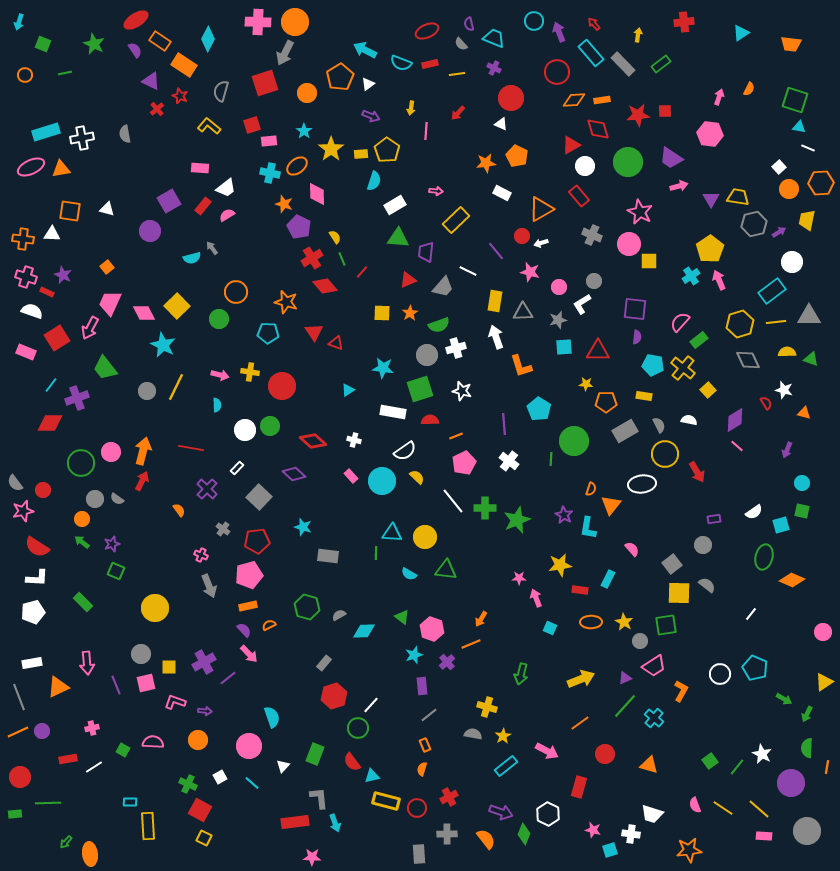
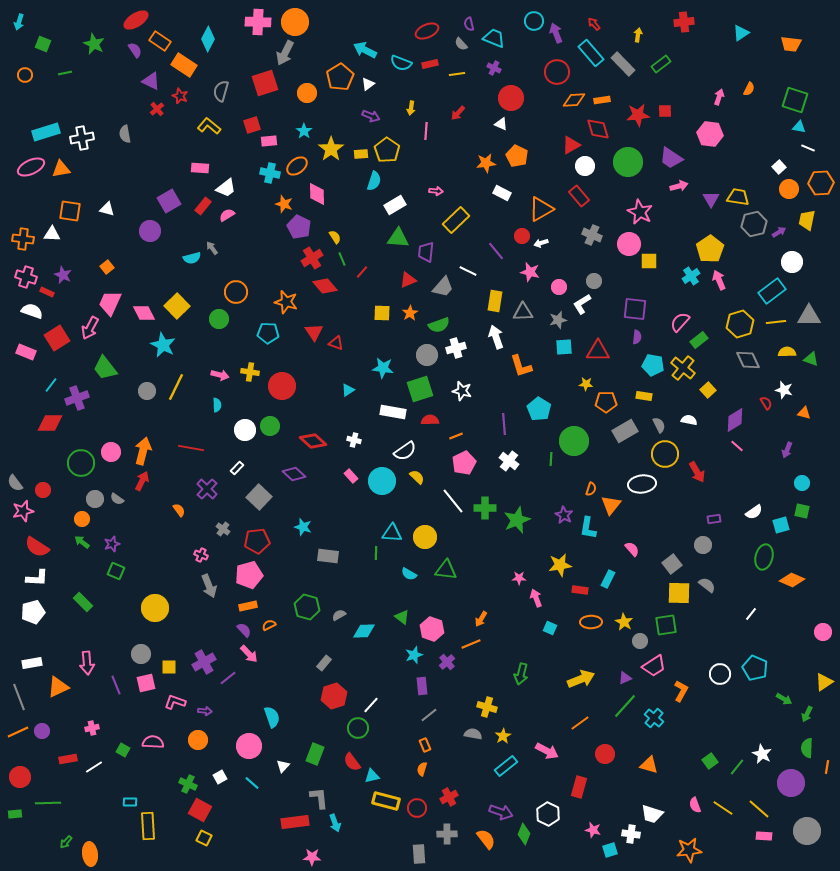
purple arrow at (559, 32): moved 3 px left, 1 px down
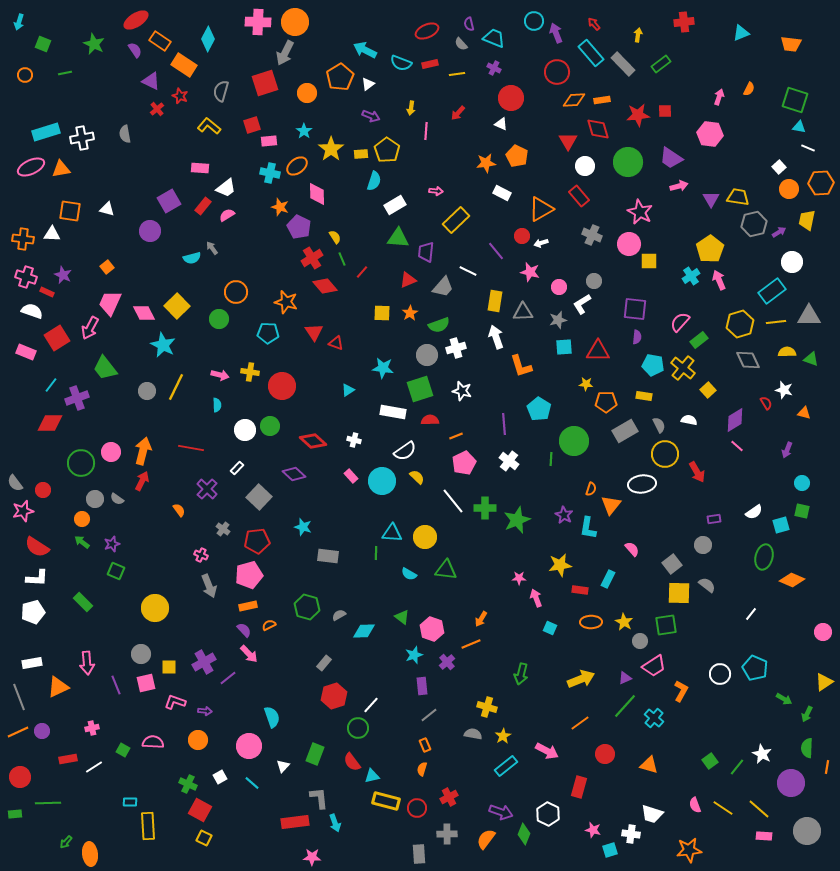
cyan triangle at (741, 33): rotated 12 degrees clockwise
red triangle at (571, 145): moved 3 px left, 4 px up; rotated 30 degrees counterclockwise
orange star at (284, 204): moved 4 px left, 3 px down
orange semicircle at (486, 839): rotated 105 degrees counterclockwise
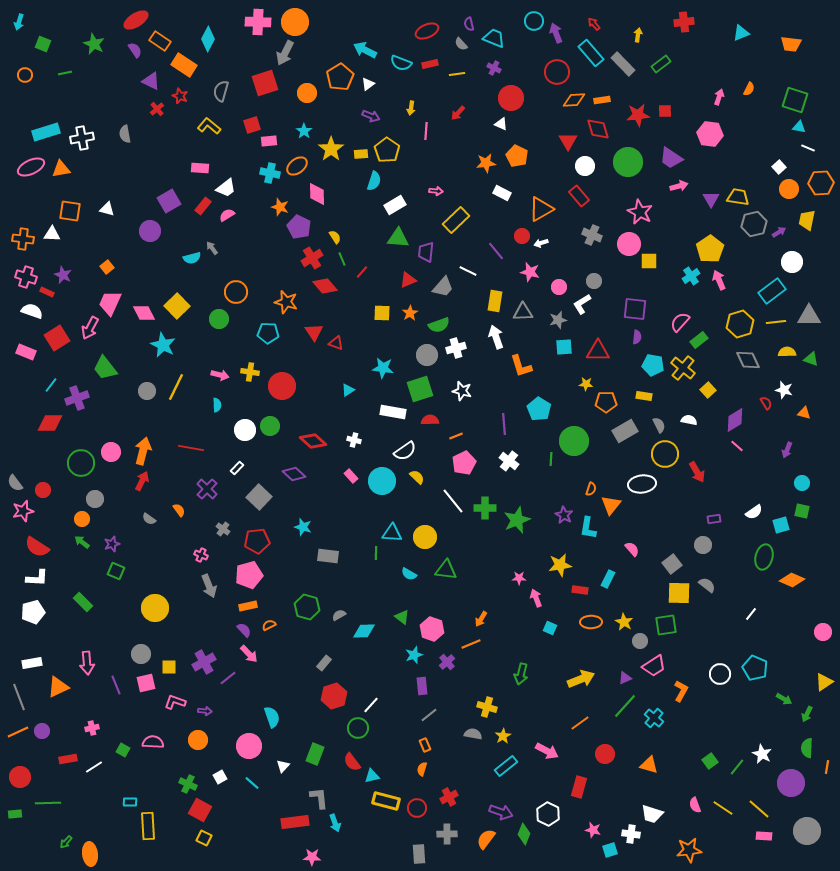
gray semicircle at (117, 499): moved 32 px right, 20 px down
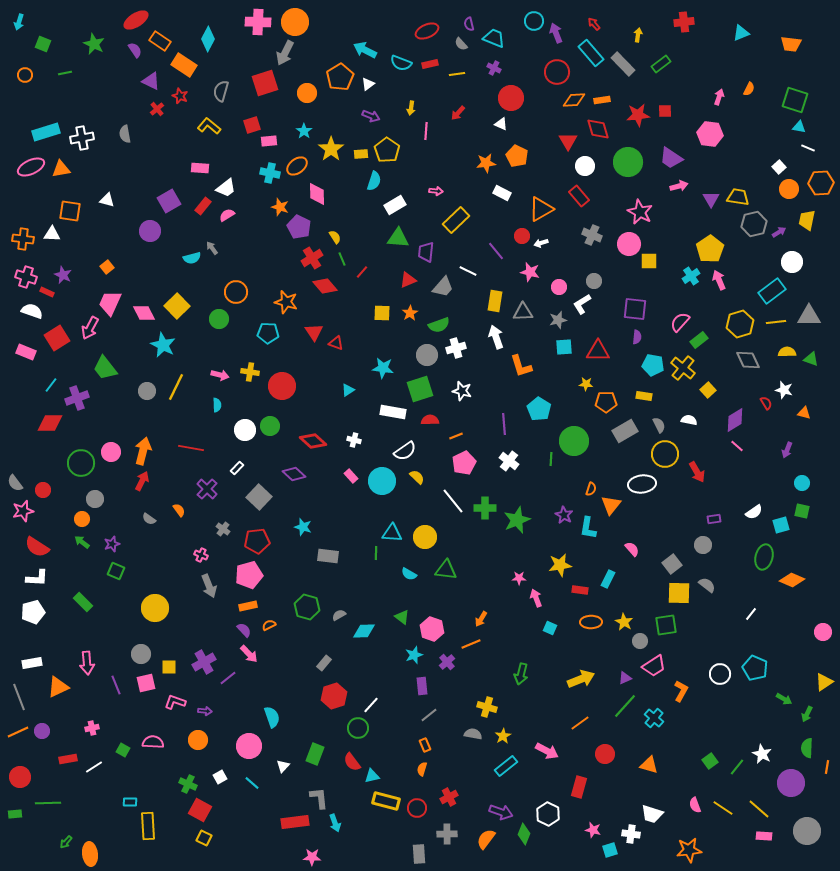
white triangle at (107, 209): moved 9 px up
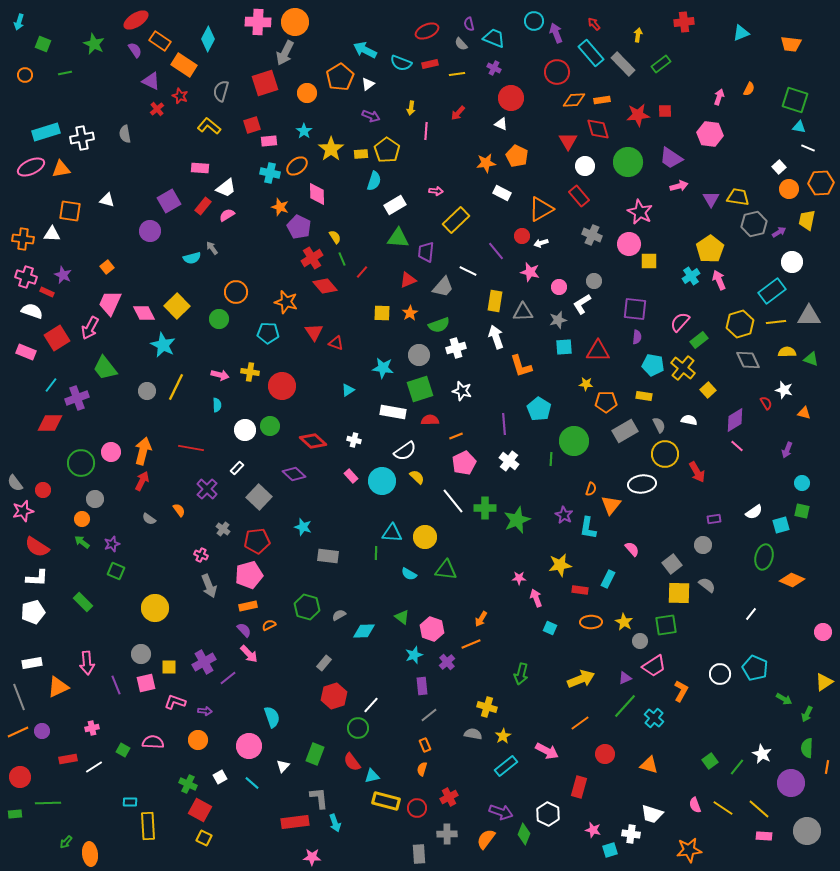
gray circle at (427, 355): moved 8 px left
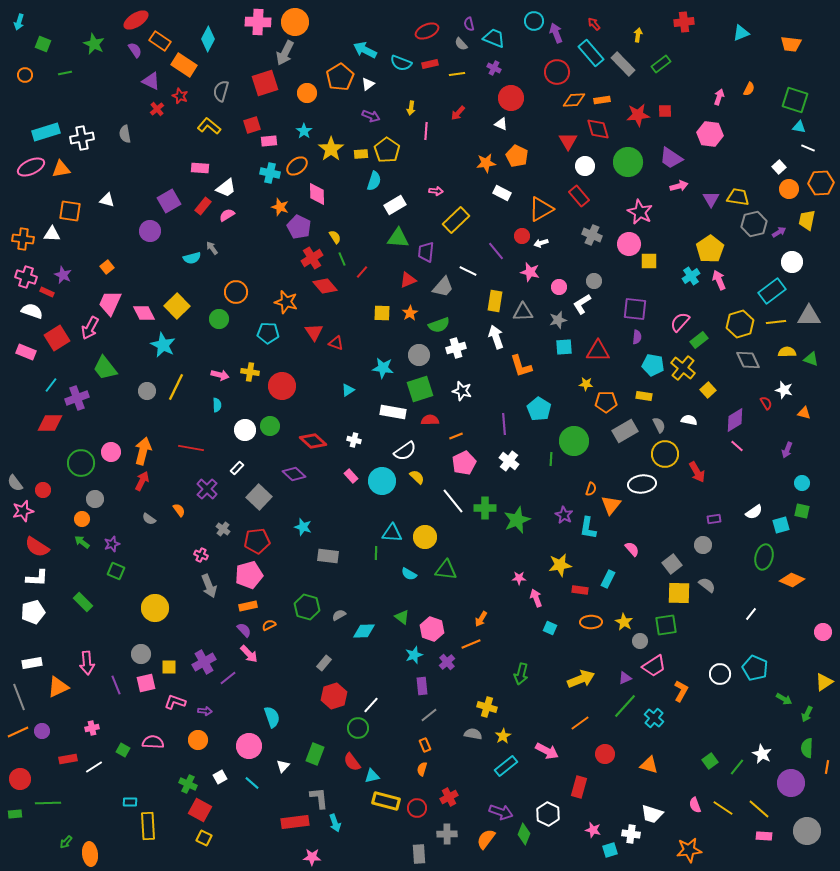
red circle at (20, 777): moved 2 px down
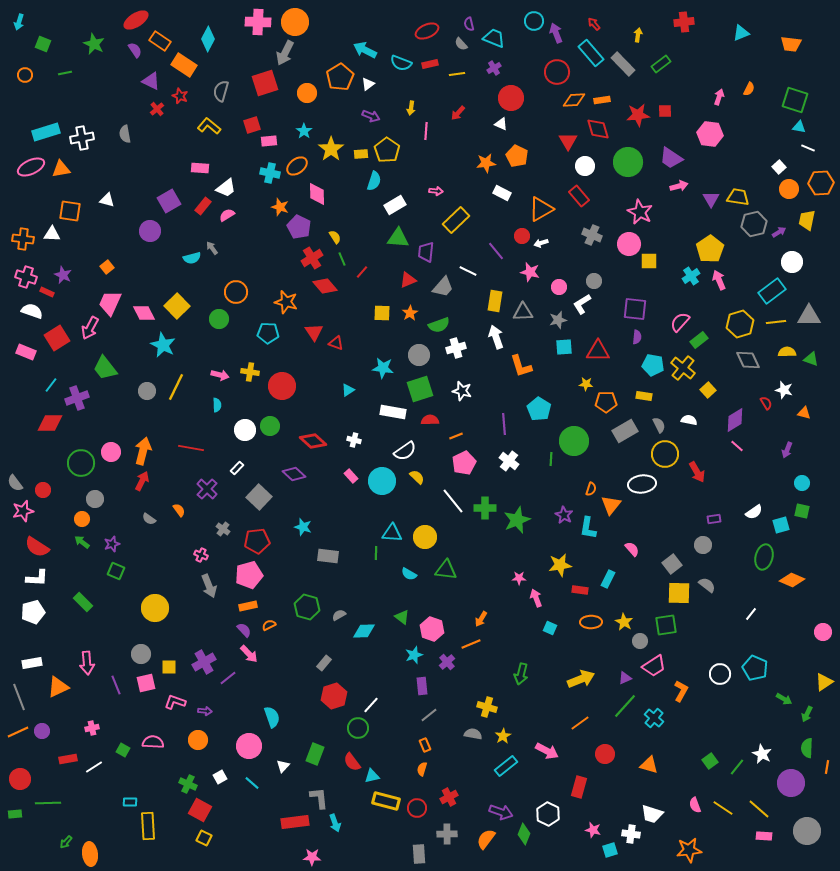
purple cross at (494, 68): rotated 32 degrees clockwise
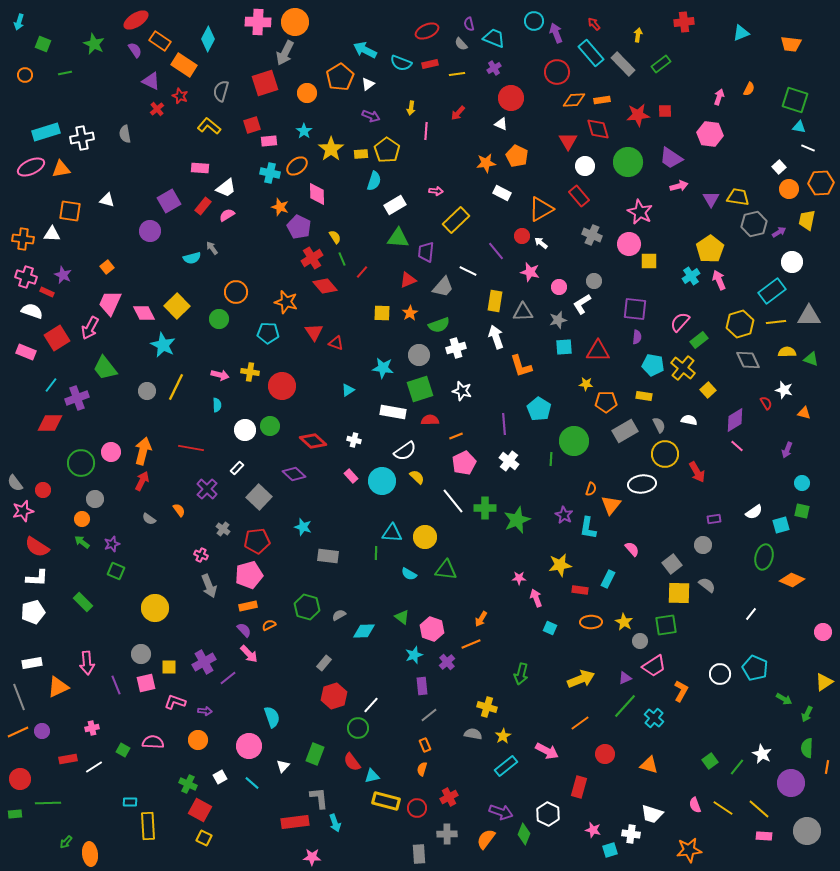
white arrow at (541, 243): rotated 56 degrees clockwise
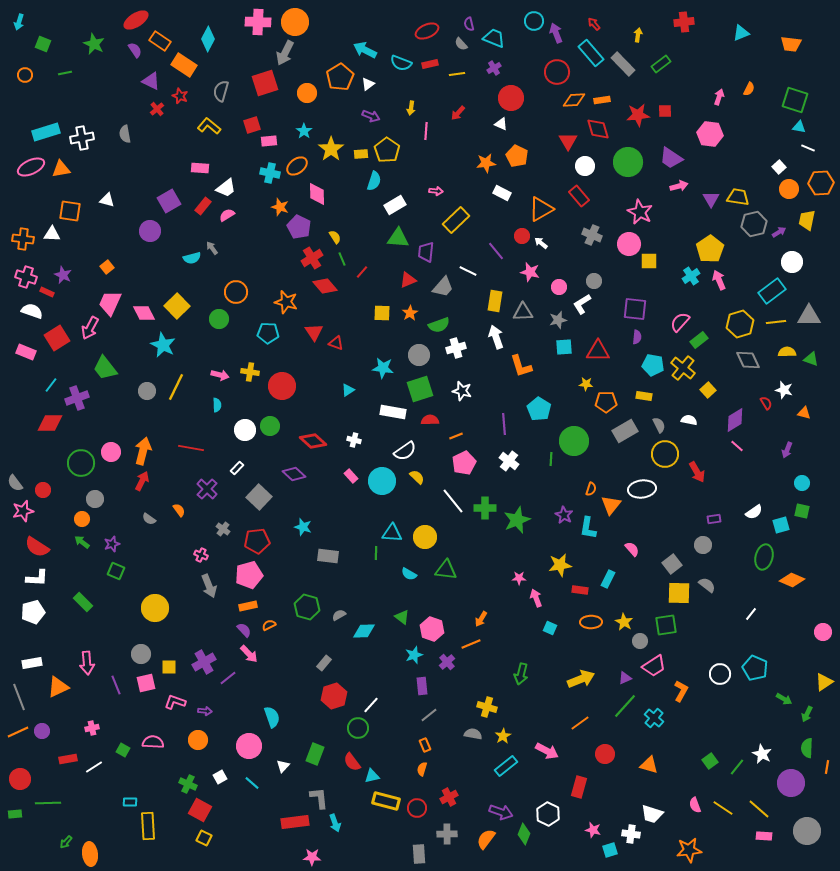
white ellipse at (642, 484): moved 5 px down
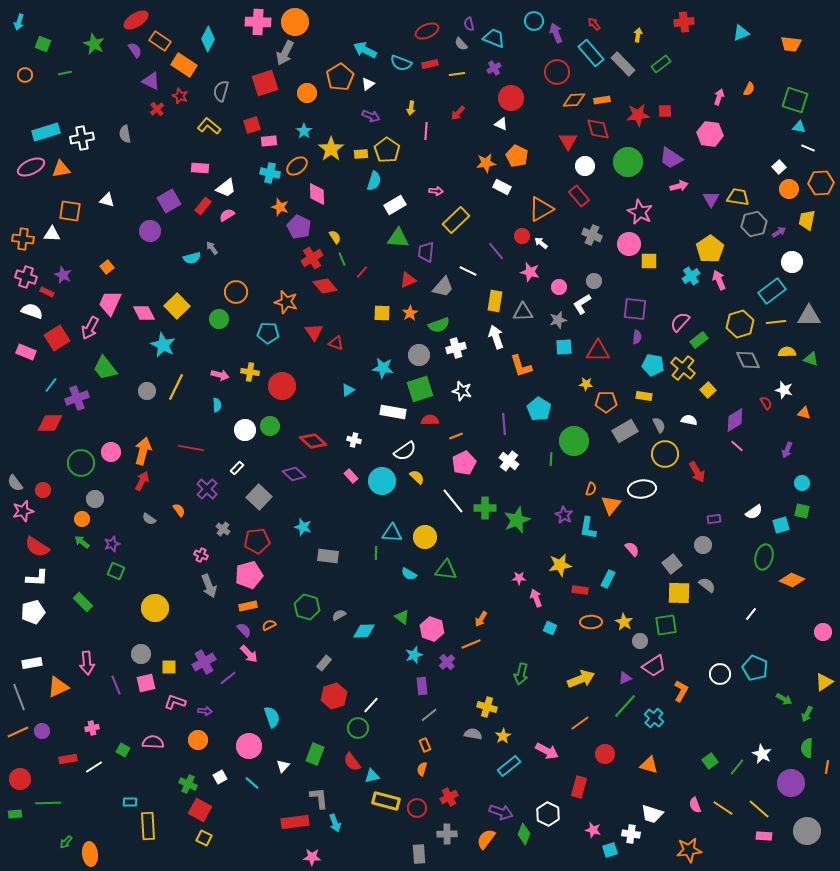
white rectangle at (502, 193): moved 6 px up
cyan rectangle at (506, 766): moved 3 px right
